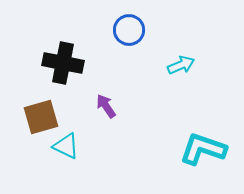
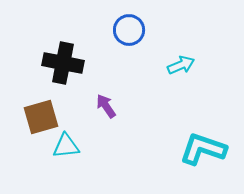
cyan triangle: rotated 32 degrees counterclockwise
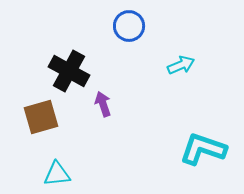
blue circle: moved 4 px up
black cross: moved 6 px right, 8 px down; rotated 18 degrees clockwise
purple arrow: moved 3 px left, 2 px up; rotated 15 degrees clockwise
cyan triangle: moved 9 px left, 28 px down
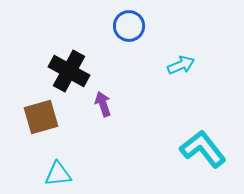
cyan L-shape: rotated 33 degrees clockwise
cyan triangle: moved 1 px right
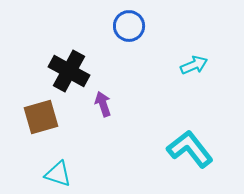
cyan arrow: moved 13 px right
cyan L-shape: moved 13 px left
cyan triangle: rotated 24 degrees clockwise
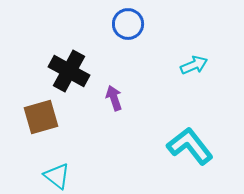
blue circle: moved 1 px left, 2 px up
purple arrow: moved 11 px right, 6 px up
cyan L-shape: moved 3 px up
cyan triangle: moved 1 px left, 2 px down; rotated 20 degrees clockwise
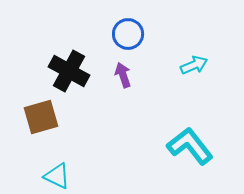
blue circle: moved 10 px down
purple arrow: moved 9 px right, 23 px up
cyan triangle: rotated 12 degrees counterclockwise
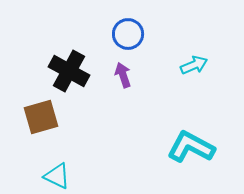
cyan L-shape: moved 1 px right, 1 px down; rotated 24 degrees counterclockwise
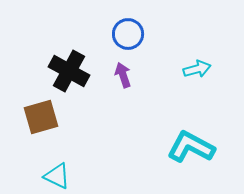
cyan arrow: moved 3 px right, 4 px down; rotated 8 degrees clockwise
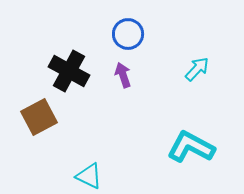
cyan arrow: rotated 32 degrees counterclockwise
brown square: moved 2 px left; rotated 12 degrees counterclockwise
cyan triangle: moved 32 px right
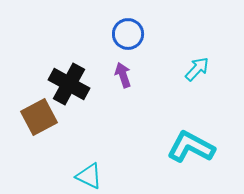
black cross: moved 13 px down
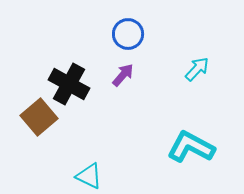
purple arrow: rotated 60 degrees clockwise
brown square: rotated 12 degrees counterclockwise
